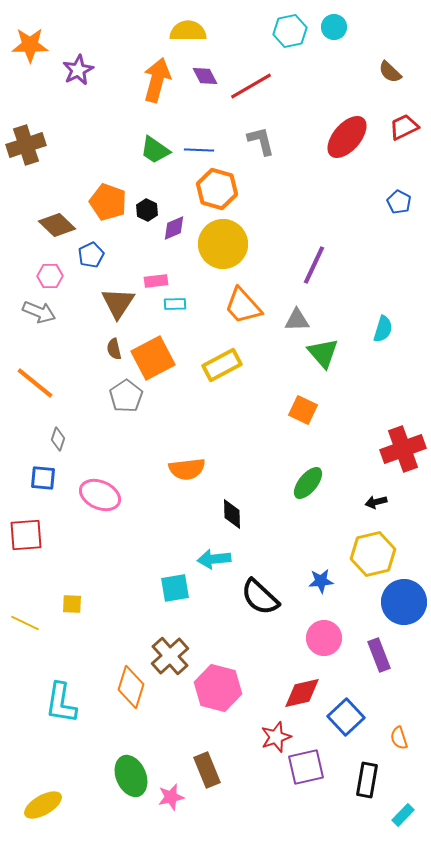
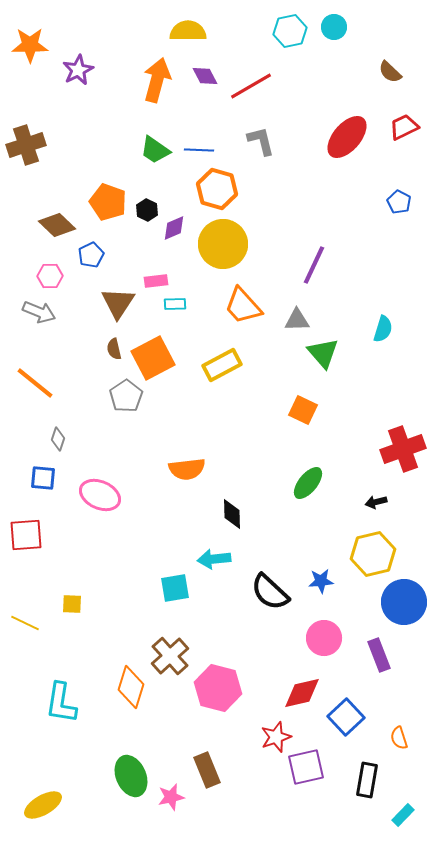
black semicircle at (260, 597): moved 10 px right, 5 px up
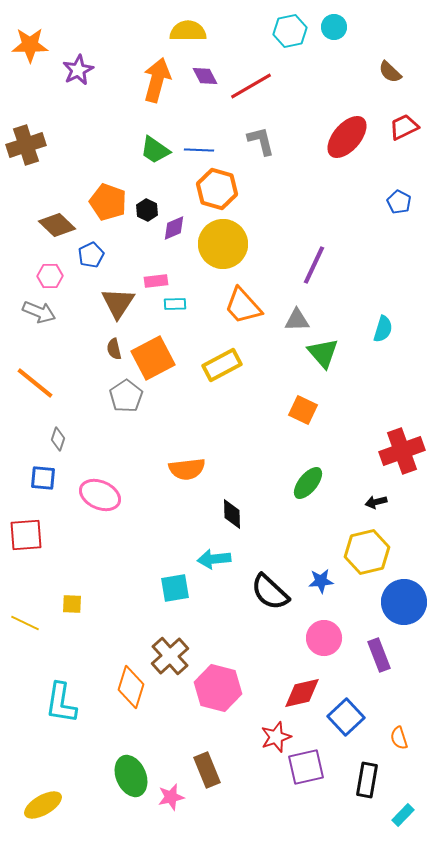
red cross at (403, 449): moved 1 px left, 2 px down
yellow hexagon at (373, 554): moved 6 px left, 2 px up
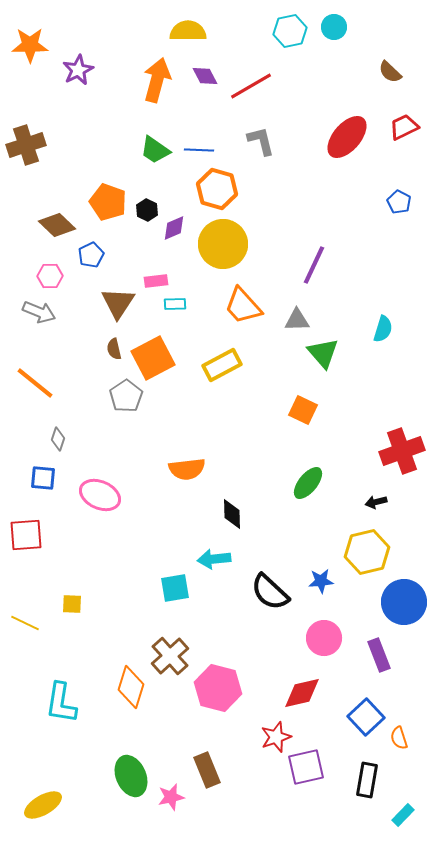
blue square at (346, 717): moved 20 px right
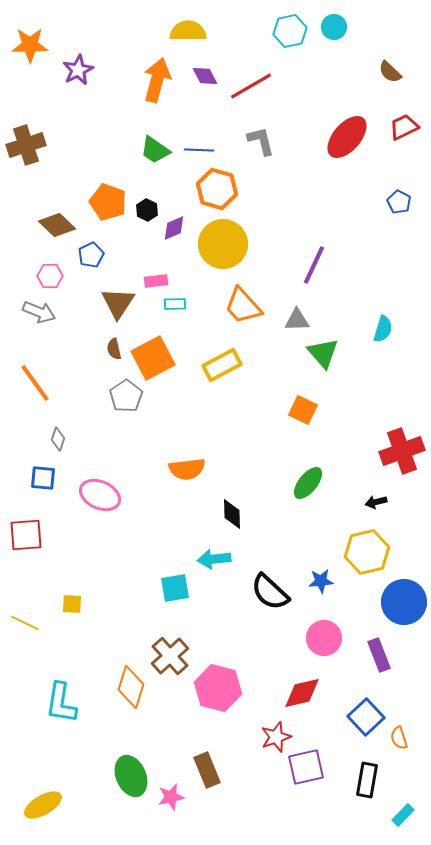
orange line at (35, 383): rotated 15 degrees clockwise
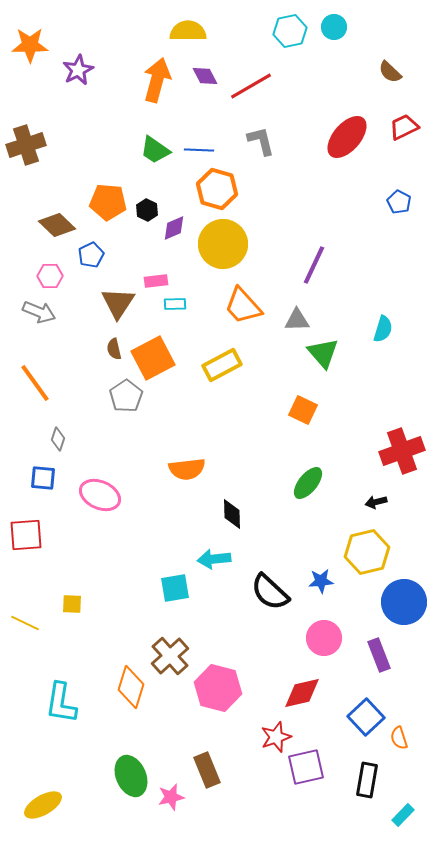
orange pentagon at (108, 202): rotated 15 degrees counterclockwise
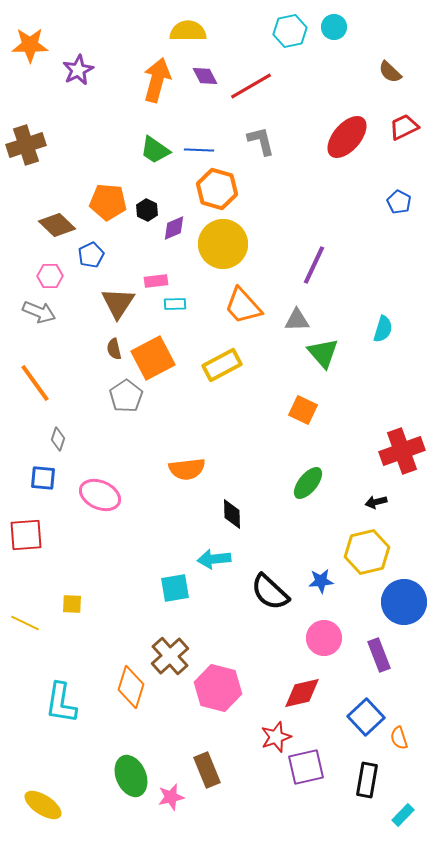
yellow ellipse at (43, 805): rotated 63 degrees clockwise
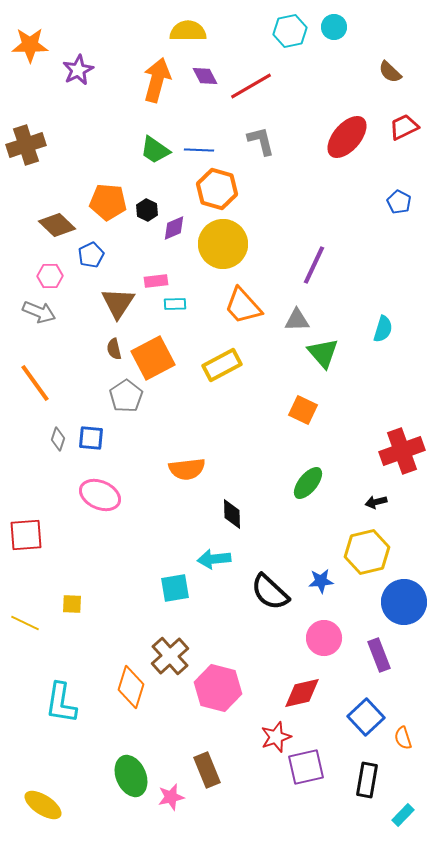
blue square at (43, 478): moved 48 px right, 40 px up
orange semicircle at (399, 738): moved 4 px right
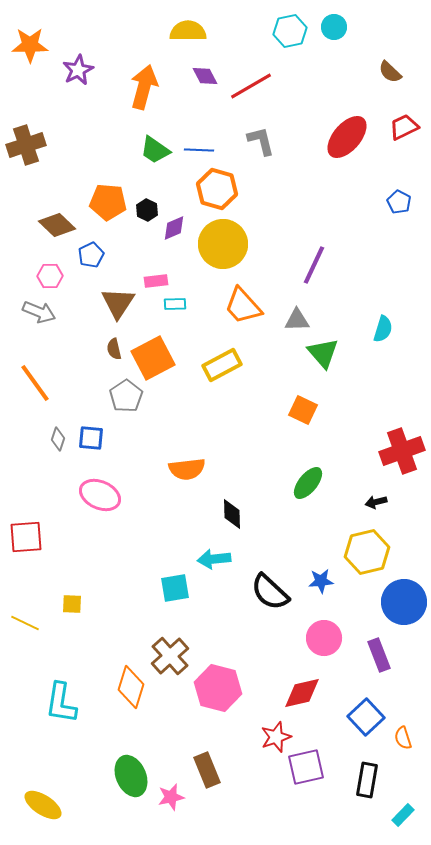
orange arrow at (157, 80): moved 13 px left, 7 px down
red square at (26, 535): moved 2 px down
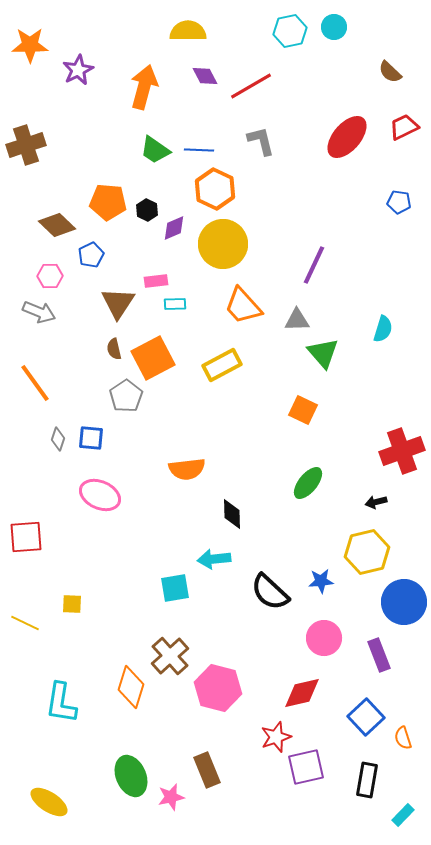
orange hexagon at (217, 189): moved 2 px left; rotated 9 degrees clockwise
blue pentagon at (399, 202): rotated 20 degrees counterclockwise
yellow ellipse at (43, 805): moved 6 px right, 3 px up
